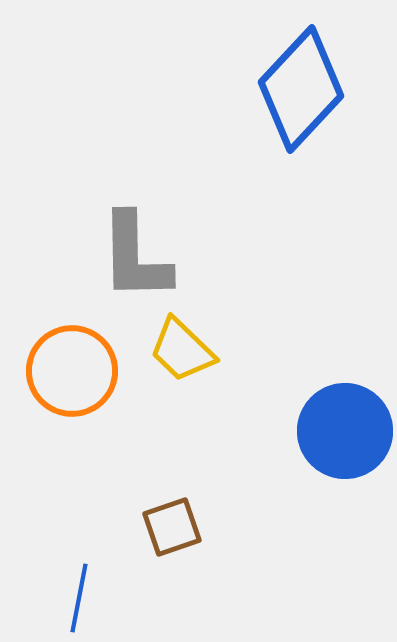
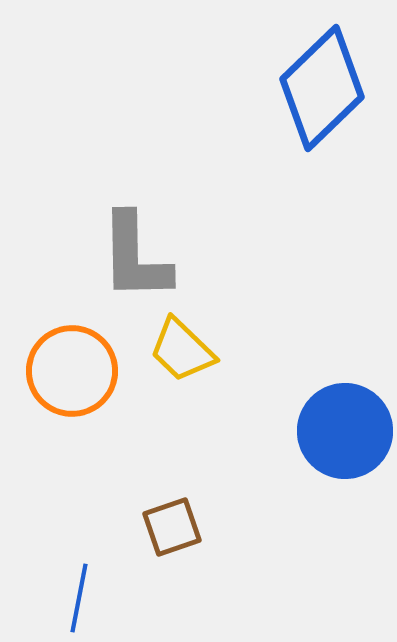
blue diamond: moved 21 px right, 1 px up; rotated 3 degrees clockwise
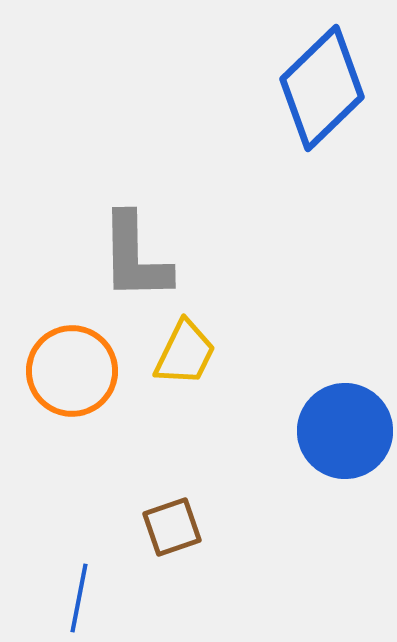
yellow trapezoid: moved 3 px right, 3 px down; rotated 108 degrees counterclockwise
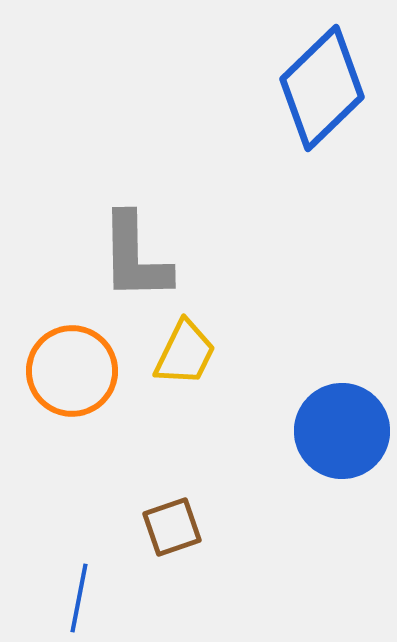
blue circle: moved 3 px left
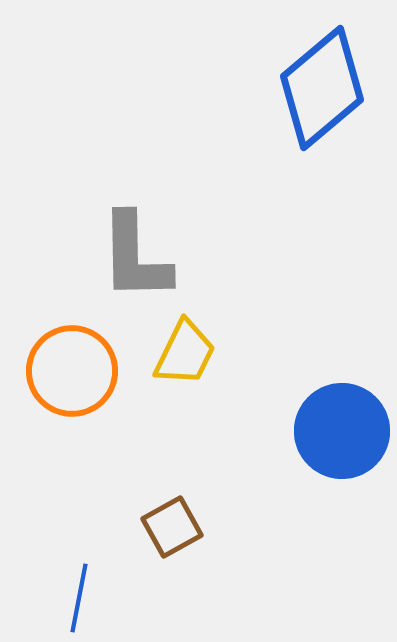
blue diamond: rotated 4 degrees clockwise
brown square: rotated 10 degrees counterclockwise
